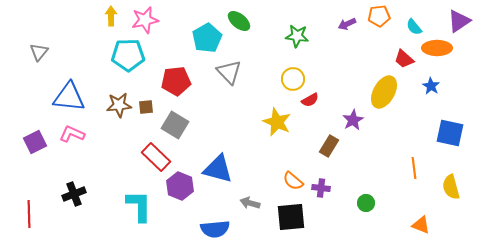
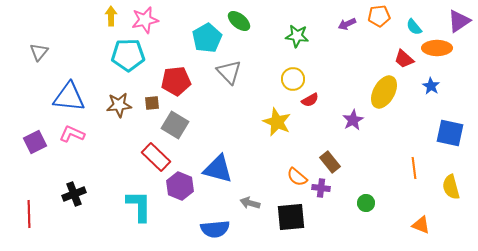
brown square at (146, 107): moved 6 px right, 4 px up
brown rectangle at (329, 146): moved 1 px right, 16 px down; rotated 70 degrees counterclockwise
orange semicircle at (293, 181): moved 4 px right, 4 px up
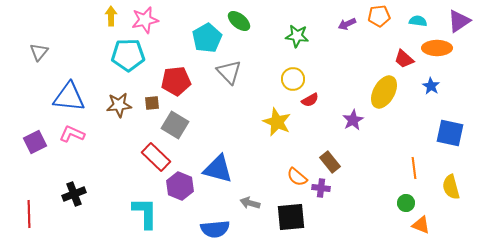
cyan semicircle at (414, 27): moved 4 px right, 6 px up; rotated 138 degrees clockwise
green circle at (366, 203): moved 40 px right
cyan L-shape at (139, 206): moved 6 px right, 7 px down
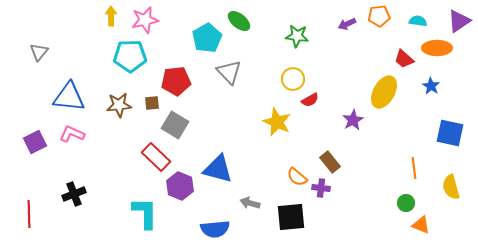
cyan pentagon at (128, 55): moved 2 px right, 1 px down
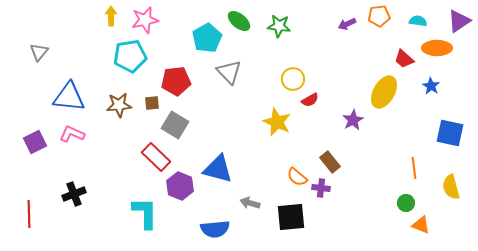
green star at (297, 36): moved 18 px left, 10 px up
cyan pentagon at (130, 56): rotated 8 degrees counterclockwise
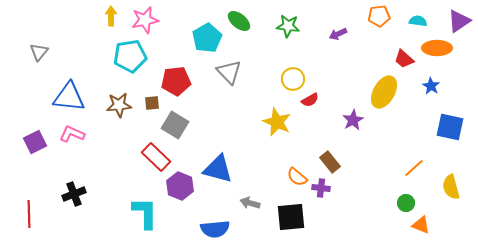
purple arrow at (347, 24): moved 9 px left, 10 px down
green star at (279, 26): moved 9 px right
blue square at (450, 133): moved 6 px up
orange line at (414, 168): rotated 55 degrees clockwise
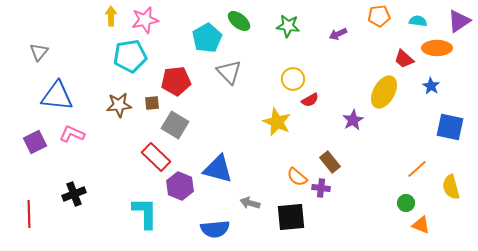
blue triangle at (69, 97): moved 12 px left, 1 px up
orange line at (414, 168): moved 3 px right, 1 px down
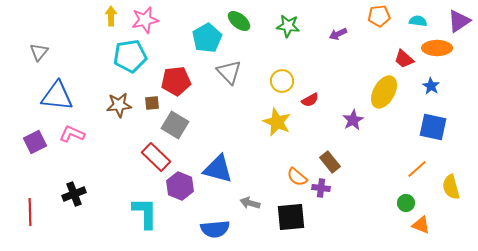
yellow circle at (293, 79): moved 11 px left, 2 px down
blue square at (450, 127): moved 17 px left
red line at (29, 214): moved 1 px right, 2 px up
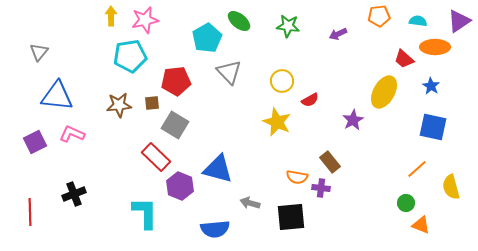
orange ellipse at (437, 48): moved 2 px left, 1 px up
orange semicircle at (297, 177): rotated 30 degrees counterclockwise
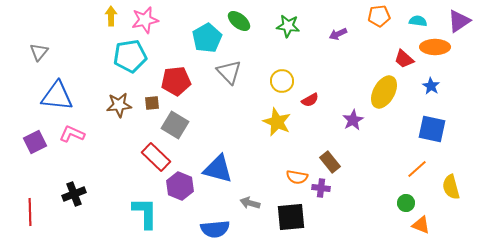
blue square at (433, 127): moved 1 px left, 2 px down
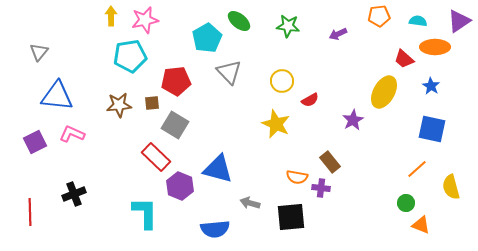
yellow star at (277, 122): moved 1 px left, 2 px down
